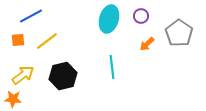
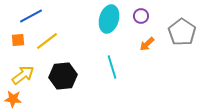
gray pentagon: moved 3 px right, 1 px up
cyan line: rotated 10 degrees counterclockwise
black hexagon: rotated 8 degrees clockwise
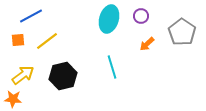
black hexagon: rotated 8 degrees counterclockwise
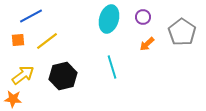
purple circle: moved 2 px right, 1 px down
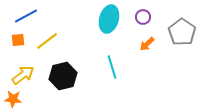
blue line: moved 5 px left
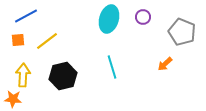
gray pentagon: rotated 12 degrees counterclockwise
orange arrow: moved 18 px right, 20 px down
yellow arrow: rotated 50 degrees counterclockwise
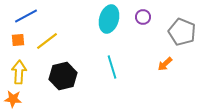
yellow arrow: moved 4 px left, 3 px up
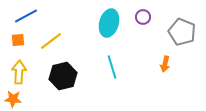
cyan ellipse: moved 4 px down
yellow line: moved 4 px right
orange arrow: rotated 35 degrees counterclockwise
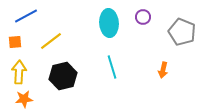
cyan ellipse: rotated 20 degrees counterclockwise
orange square: moved 3 px left, 2 px down
orange arrow: moved 2 px left, 6 px down
orange star: moved 11 px right; rotated 12 degrees counterclockwise
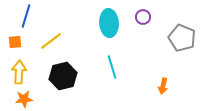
blue line: rotated 45 degrees counterclockwise
gray pentagon: moved 6 px down
orange arrow: moved 16 px down
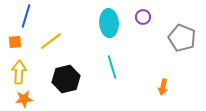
black hexagon: moved 3 px right, 3 px down
orange arrow: moved 1 px down
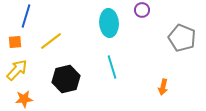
purple circle: moved 1 px left, 7 px up
yellow arrow: moved 2 px left, 2 px up; rotated 40 degrees clockwise
